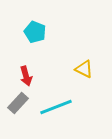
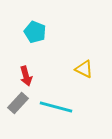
cyan line: rotated 36 degrees clockwise
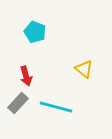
yellow triangle: rotated 12 degrees clockwise
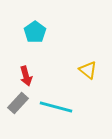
cyan pentagon: rotated 15 degrees clockwise
yellow triangle: moved 4 px right, 1 px down
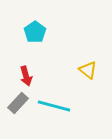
cyan line: moved 2 px left, 1 px up
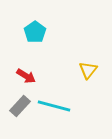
yellow triangle: rotated 30 degrees clockwise
red arrow: rotated 42 degrees counterclockwise
gray rectangle: moved 2 px right, 3 px down
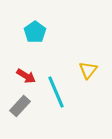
cyan line: moved 2 px right, 14 px up; rotated 52 degrees clockwise
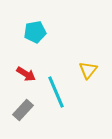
cyan pentagon: rotated 25 degrees clockwise
red arrow: moved 2 px up
gray rectangle: moved 3 px right, 4 px down
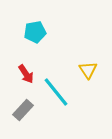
yellow triangle: rotated 12 degrees counterclockwise
red arrow: rotated 24 degrees clockwise
cyan line: rotated 16 degrees counterclockwise
